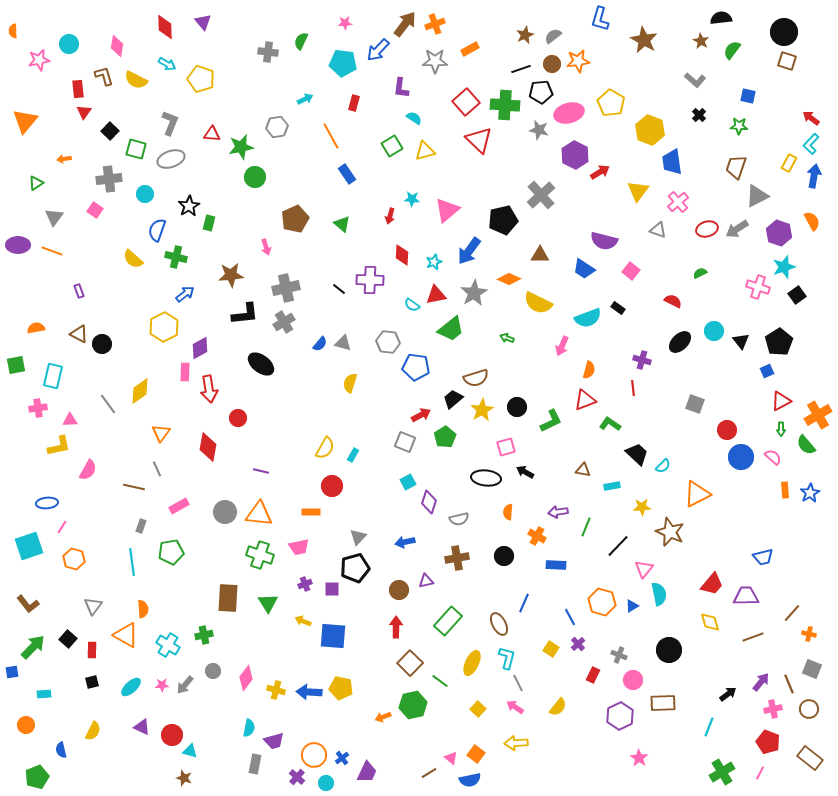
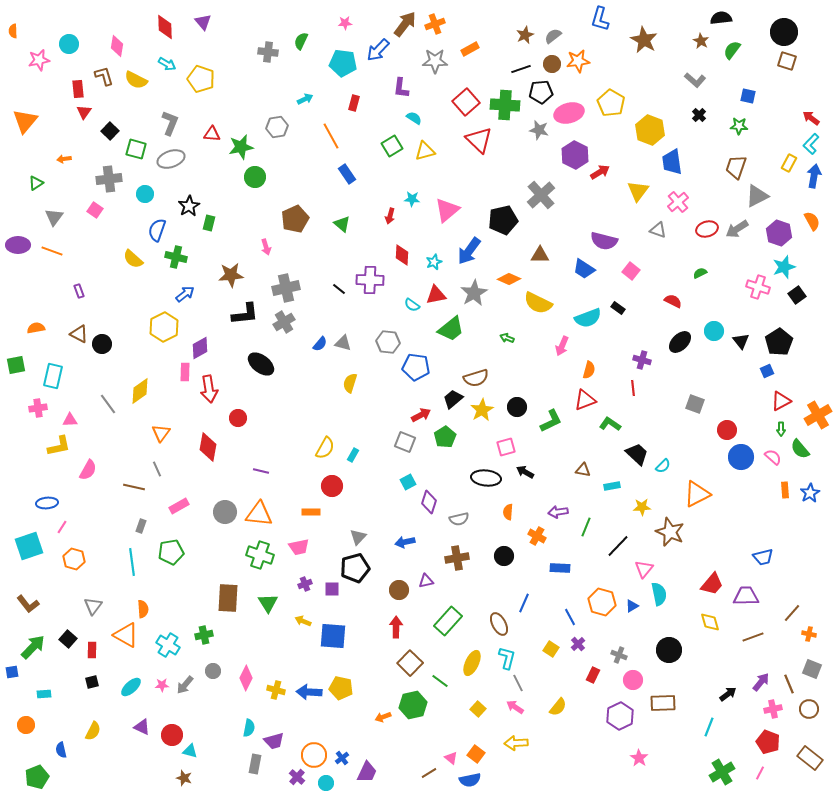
green semicircle at (806, 445): moved 6 px left, 4 px down
blue rectangle at (556, 565): moved 4 px right, 3 px down
pink diamond at (246, 678): rotated 10 degrees counterclockwise
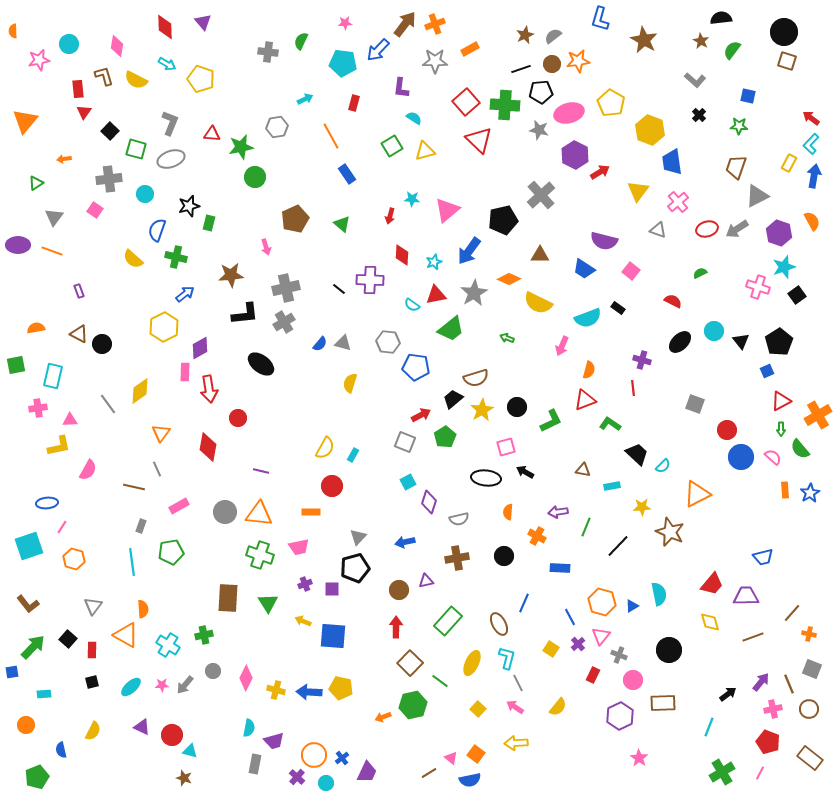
black star at (189, 206): rotated 15 degrees clockwise
pink triangle at (644, 569): moved 43 px left, 67 px down
